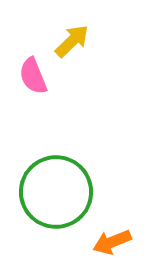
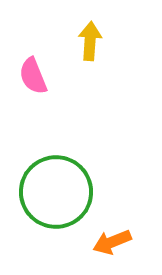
yellow arrow: moved 18 px right; rotated 42 degrees counterclockwise
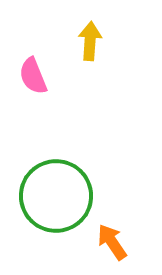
green circle: moved 4 px down
orange arrow: rotated 78 degrees clockwise
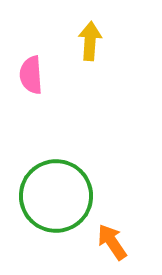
pink semicircle: moved 2 px left, 1 px up; rotated 18 degrees clockwise
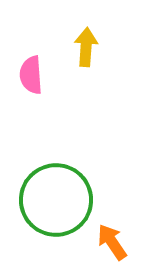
yellow arrow: moved 4 px left, 6 px down
green circle: moved 4 px down
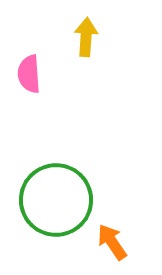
yellow arrow: moved 10 px up
pink semicircle: moved 2 px left, 1 px up
